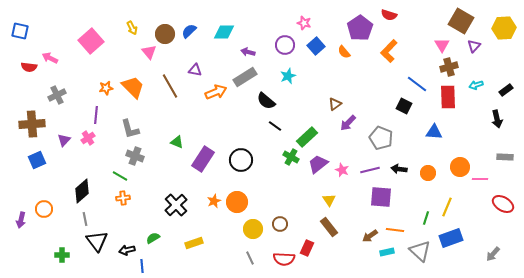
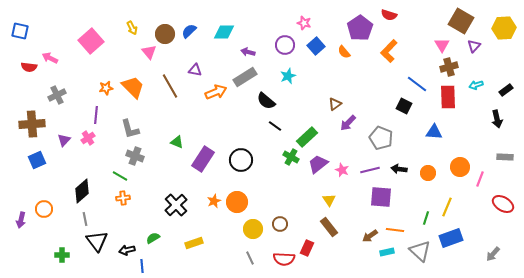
pink line at (480, 179): rotated 70 degrees counterclockwise
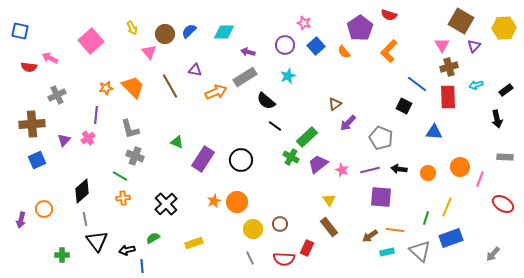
black cross at (176, 205): moved 10 px left, 1 px up
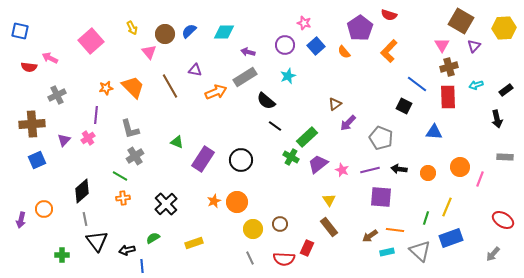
gray cross at (135, 156): rotated 36 degrees clockwise
red ellipse at (503, 204): moved 16 px down
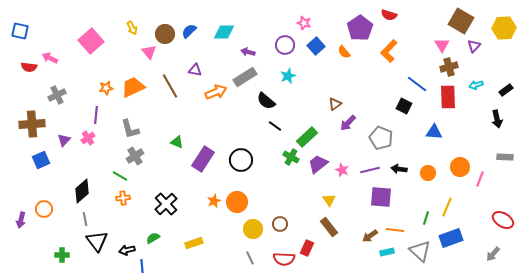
orange trapezoid at (133, 87): rotated 70 degrees counterclockwise
blue square at (37, 160): moved 4 px right
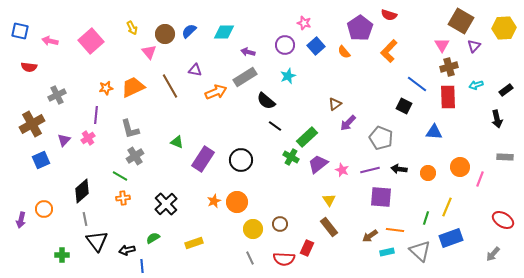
pink arrow at (50, 58): moved 17 px up; rotated 14 degrees counterclockwise
brown cross at (32, 124): rotated 25 degrees counterclockwise
